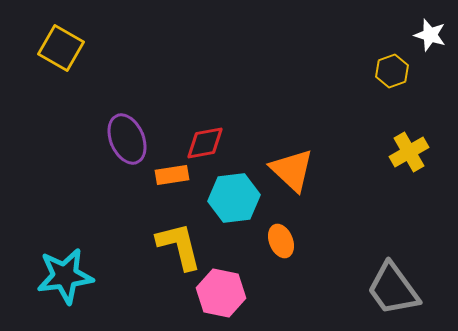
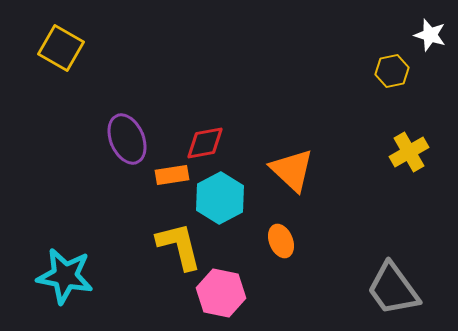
yellow hexagon: rotated 8 degrees clockwise
cyan hexagon: moved 14 px left; rotated 21 degrees counterclockwise
cyan star: rotated 18 degrees clockwise
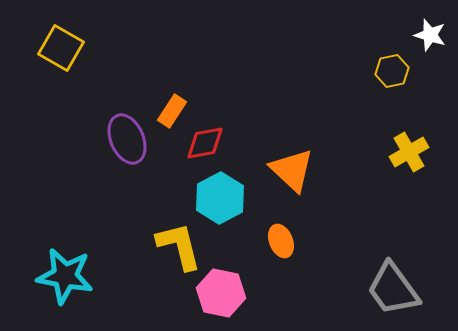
orange rectangle: moved 64 px up; rotated 48 degrees counterclockwise
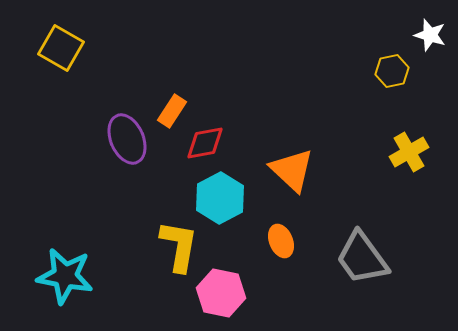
yellow L-shape: rotated 24 degrees clockwise
gray trapezoid: moved 31 px left, 31 px up
